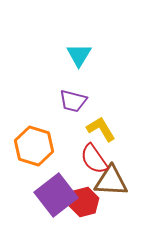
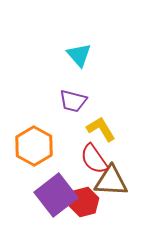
cyan triangle: rotated 12 degrees counterclockwise
orange hexagon: rotated 12 degrees clockwise
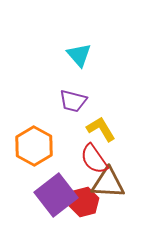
brown triangle: moved 3 px left, 2 px down
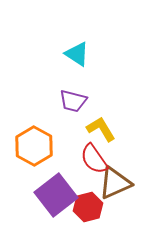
cyan triangle: moved 2 px left, 1 px up; rotated 16 degrees counterclockwise
brown triangle: moved 7 px right; rotated 27 degrees counterclockwise
red hexagon: moved 4 px right, 5 px down
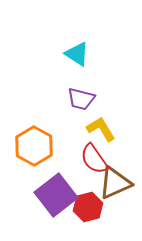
purple trapezoid: moved 8 px right, 2 px up
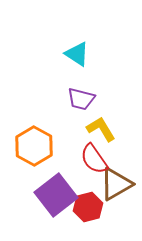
brown triangle: moved 1 px right, 1 px down; rotated 6 degrees counterclockwise
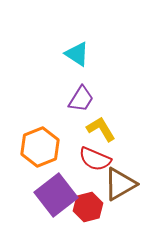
purple trapezoid: rotated 72 degrees counterclockwise
orange hexagon: moved 6 px right, 1 px down; rotated 9 degrees clockwise
red semicircle: moved 1 px right; rotated 32 degrees counterclockwise
brown triangle: moved 4 px right
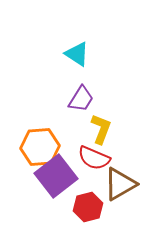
yellow L-shape: rotated 52 degrees clockwise
orange hexagon: rotated 18 degrees clockwise
red semicircle: moved 1 px left, 1 px up
purple square: moved 19 px up
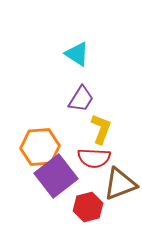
red semicircle: rotated 20 degrees counterclockwise
brown triangle: rotated 9 degrees clockwise
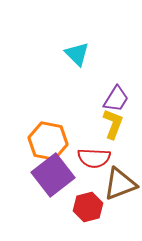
cyan triangle: rotated 12 degrees clockwise
purple trapezoid: moved 35 px right
yellow L-shape: moved 12 px right, 5 px up
orange hexagon: moved 8 px right, 6 px up; rotated 15 degrees clockwise
purple square: moved 3 px left, 1 px up
